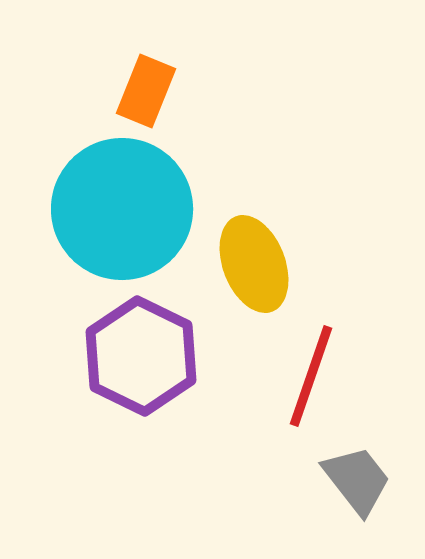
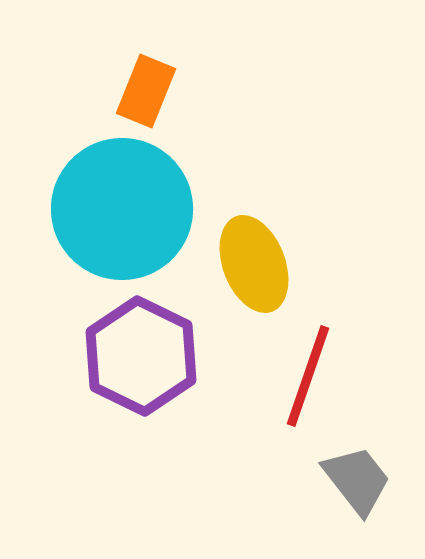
red line: moved 3 px left
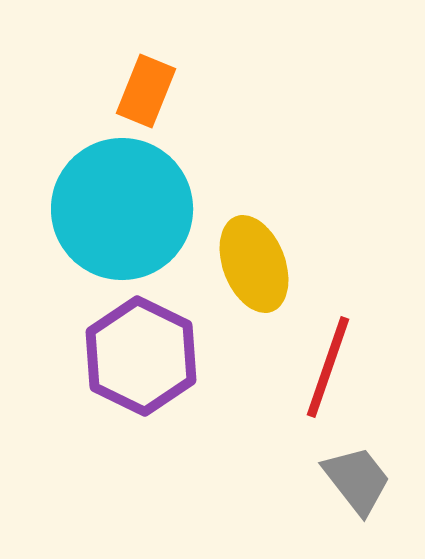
red line: moved 20 px right, 9 px up
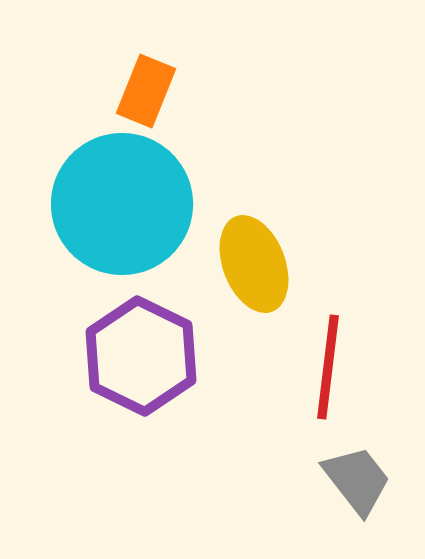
cyan circle: moved 5 px up
red line: rotated 12 degrees counterclockwise
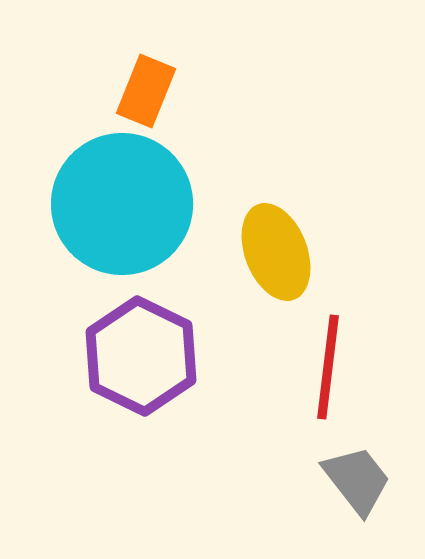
yellow ellipse: moved 22 px right, 12 px up
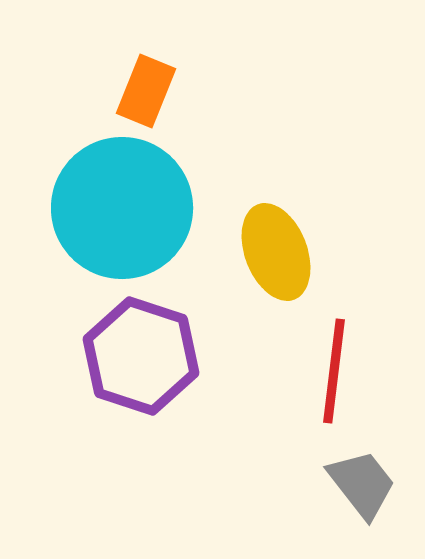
cyan circle: moved 4 px down
purple hexagon: rotated 8 degrees counterclockwise
red line: moved 6 px right, 4 px down
gray trapezoid: moved 5 px right, 4 px down
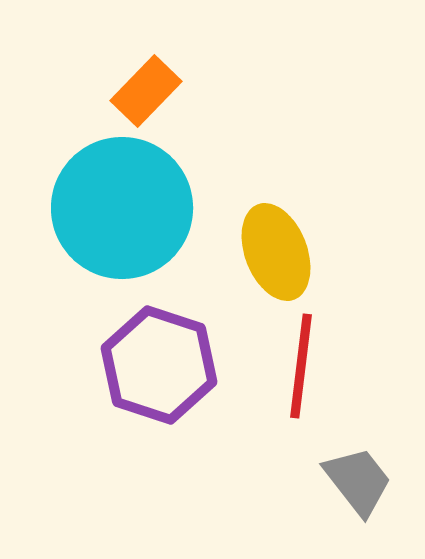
orange rectangle: rotated 22 degrees clockwise
purple hexagon: moved 18 px right, 9 px down
red line: moved 33 px left, 5 px up
gray trapezoid: moved 4 px left, 3 px up
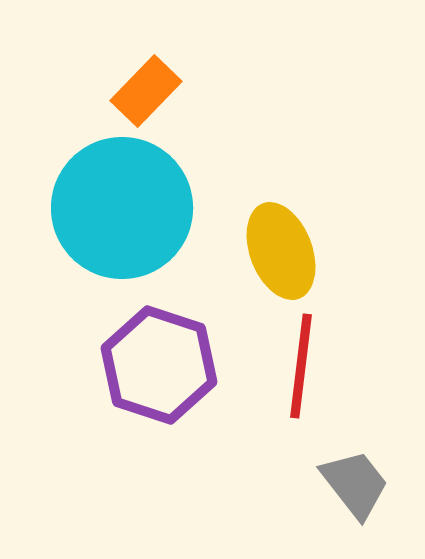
yellow ellipse: moved 5 px right, 1 px up
gray trapezoid: moved 3 px left, 3 px down
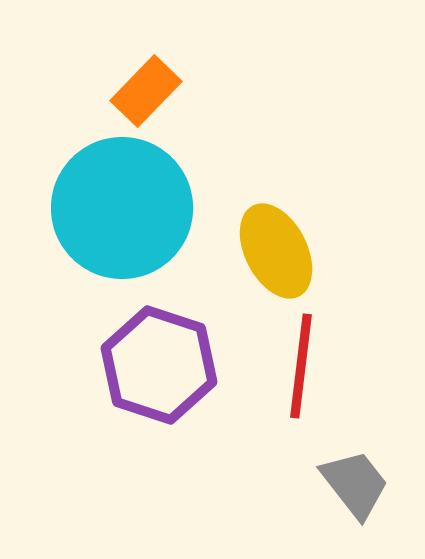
yellow ellipse: moved 5 px left; rotated 6 degrees counterclockwise
